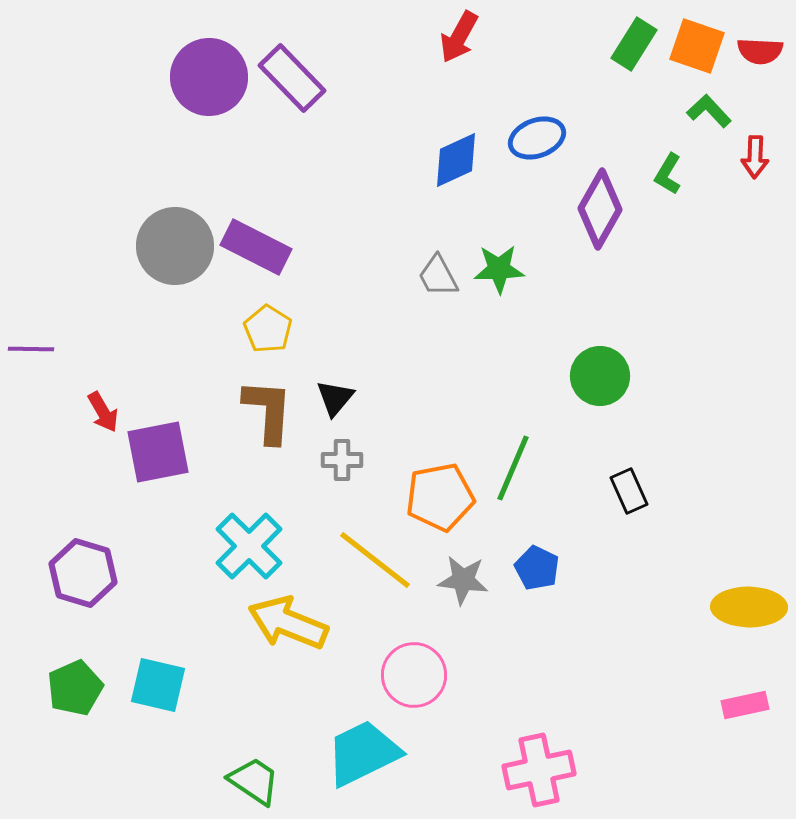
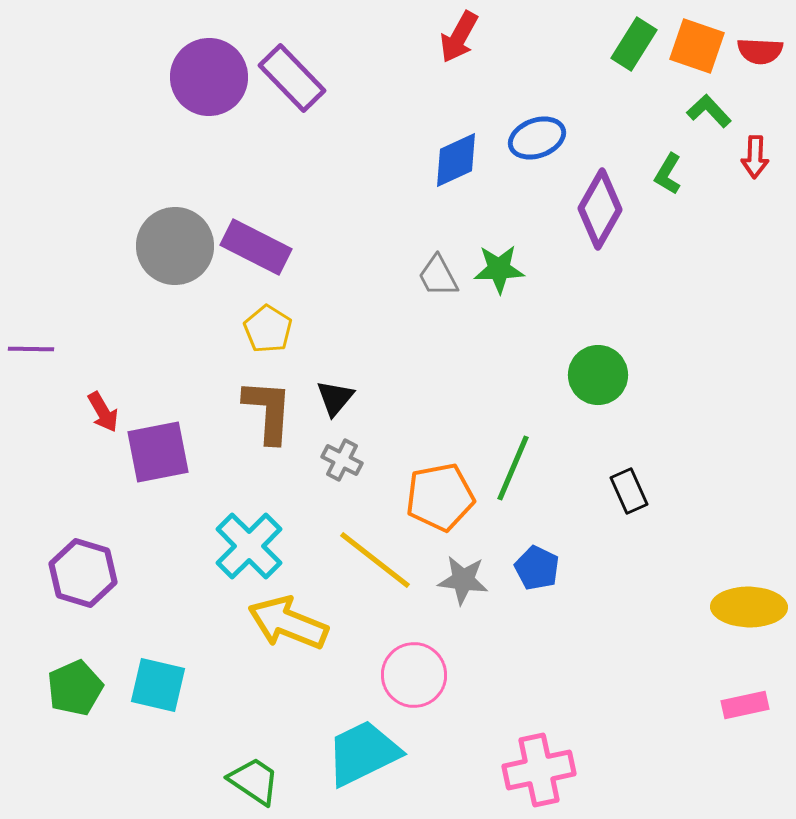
green circle at (600, 376): moved 2 px left, 1 px up
gray cross at (342, 460): rotated 27 degrees clockwise
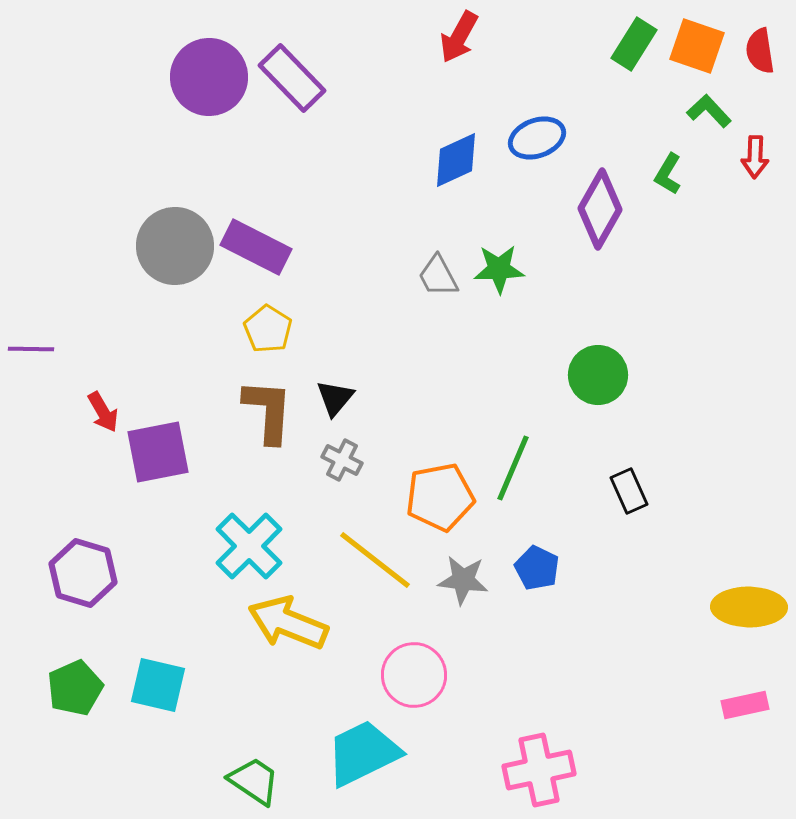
red semicircle at (760, 51): rotated 78 degrees clockwise
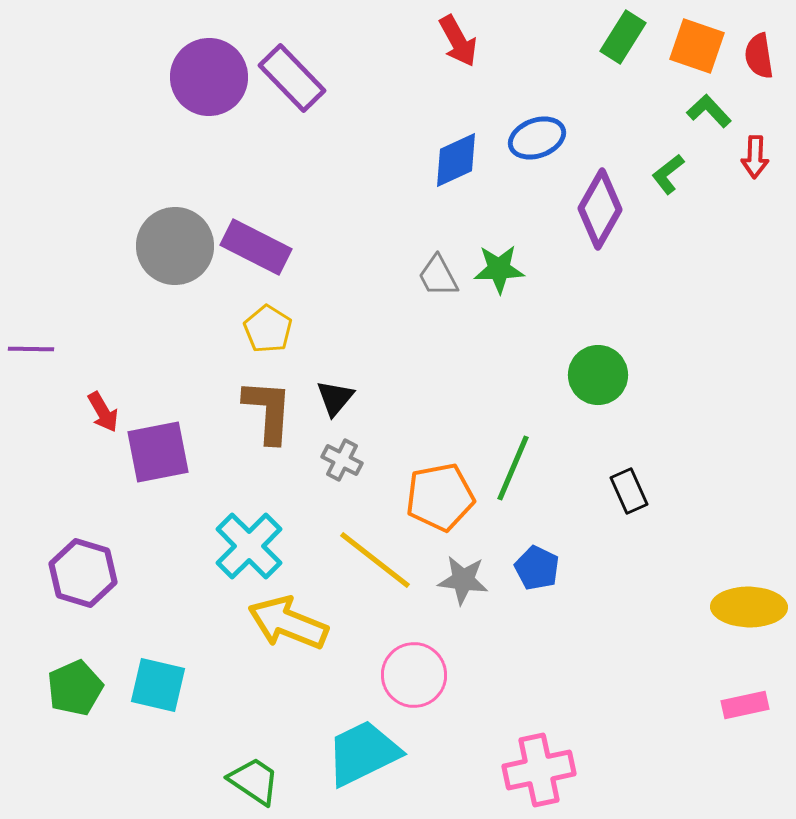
red arrow at (459, 37): moved 1 px left, 4 px down; rotated 58 degrees counterclockwise
green rectangle at (634, 44): moved 11 px left, 7 px up
red semicircle at (760, 51): moved 1 px left, 5 px down
green L-shape at (668, 174): rotated 21 degrees clockwise
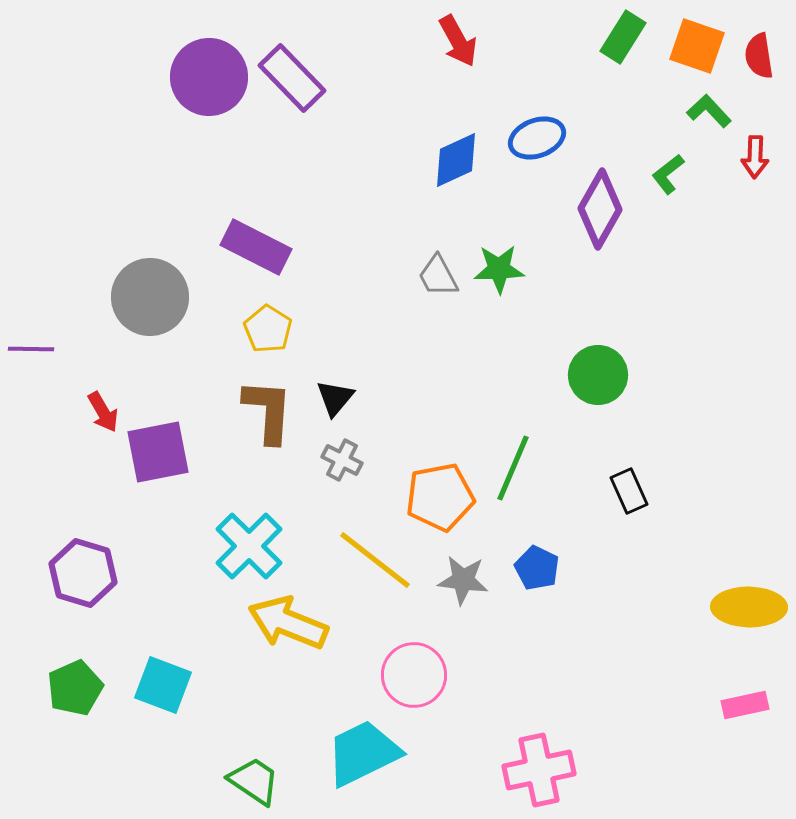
gray circle at (175, 246): moved 25 px left, 51 px down
cyan square at (158, 685): moved 5 px right; rotated 8 degrees clockwise
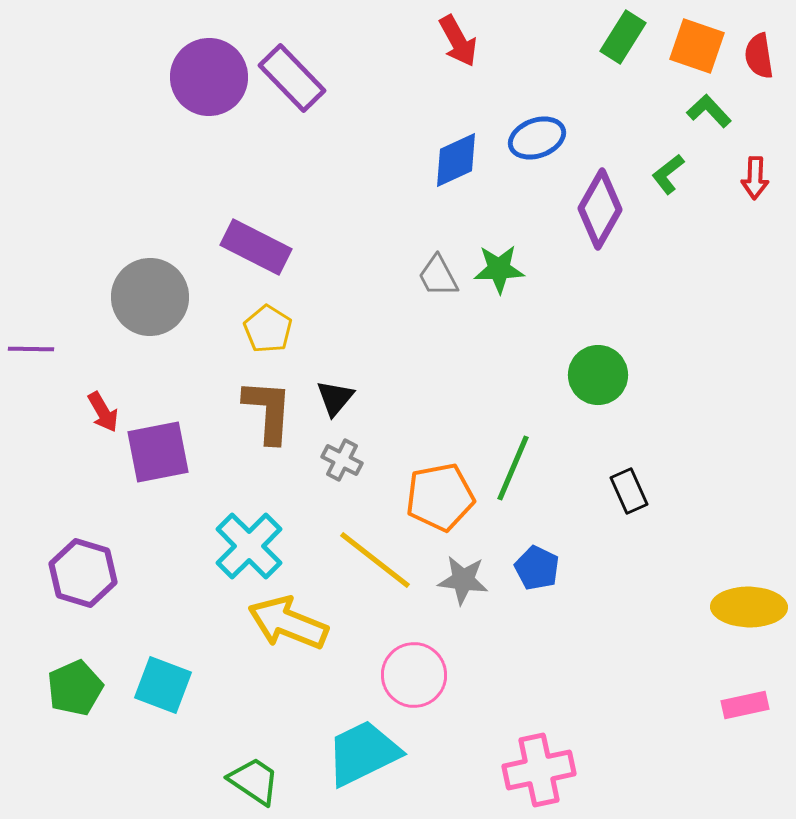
red arrow at (755, 157): moved 21 px down
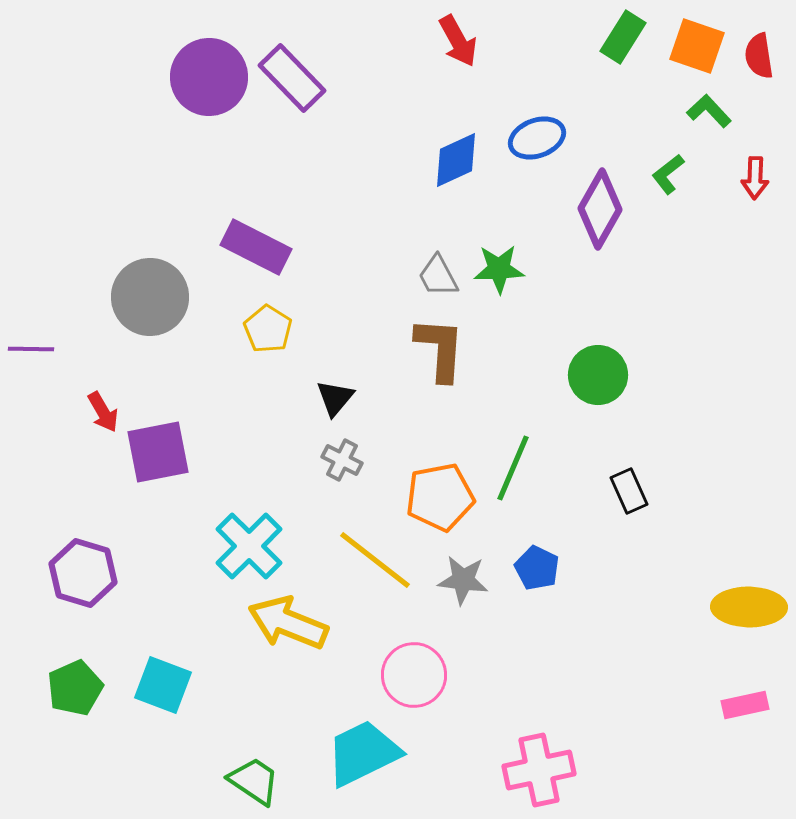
brown L-shape at (268, 411): moved 172 px right, 62 px up
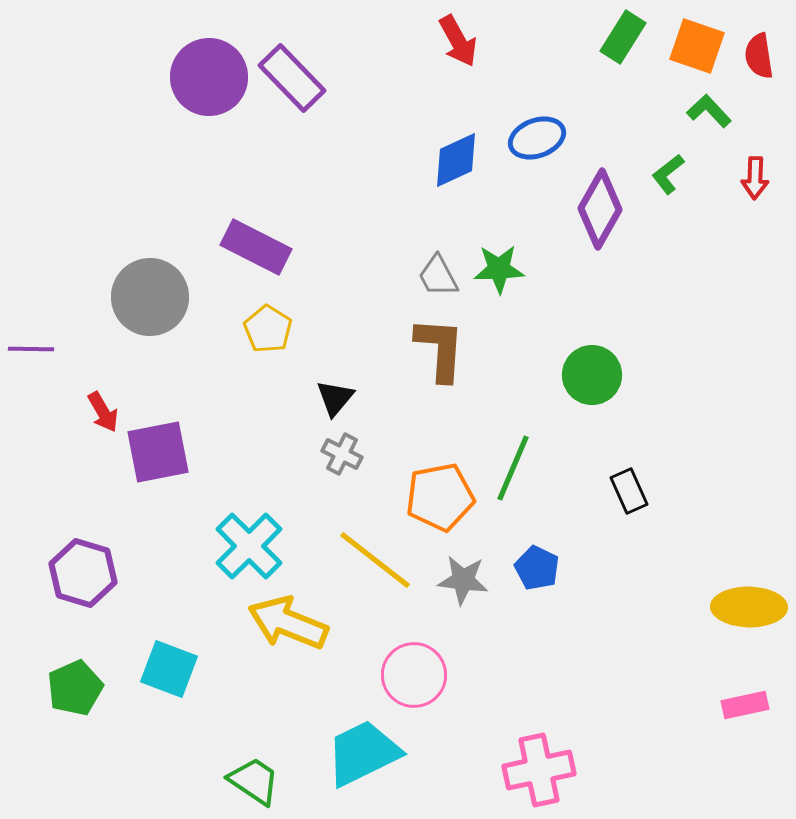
green circle at (598, 375): moved 6 px left
gray cross at (342, 460): moved 6 px up
cyan square at (163, 685): moved 6 px right, 16 px up
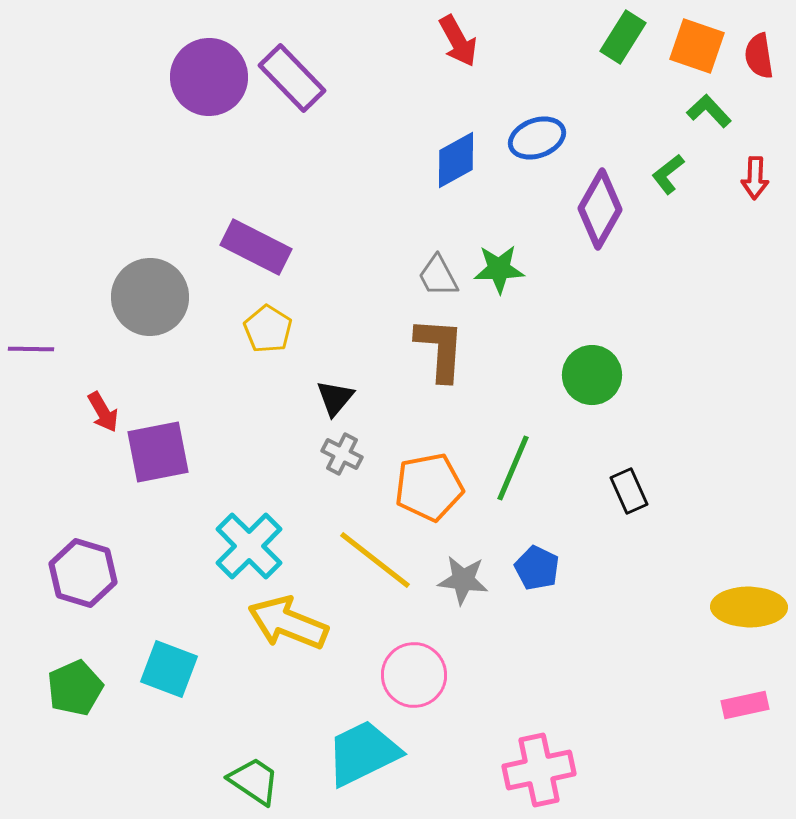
blue diamond at (456, 160): rotated 4 degrees counterclockwise
orange pentagon at (440, 497): moved 11 px left, 10 px up
